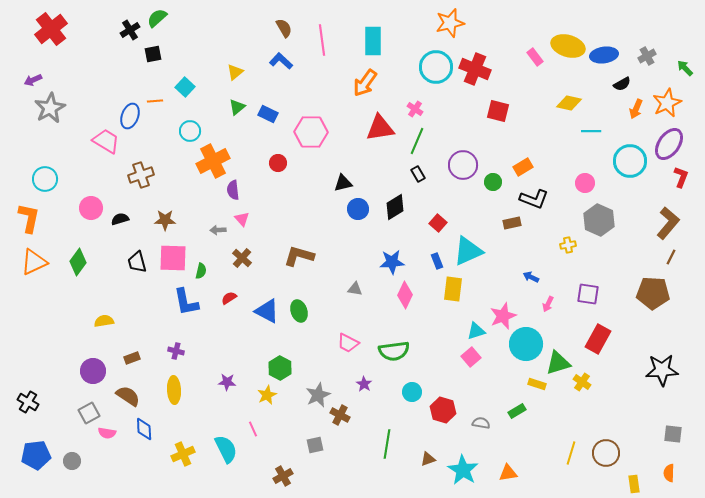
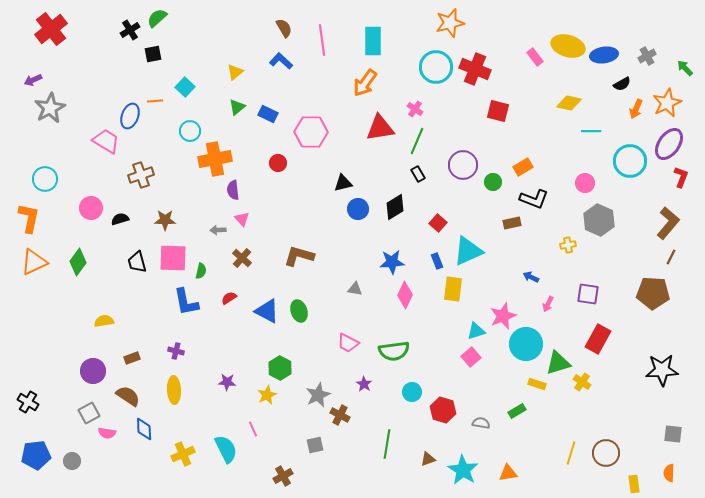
orange cross at (213, 161): moved 2 px right, 2 px up; rotated 16 degrees clockwise
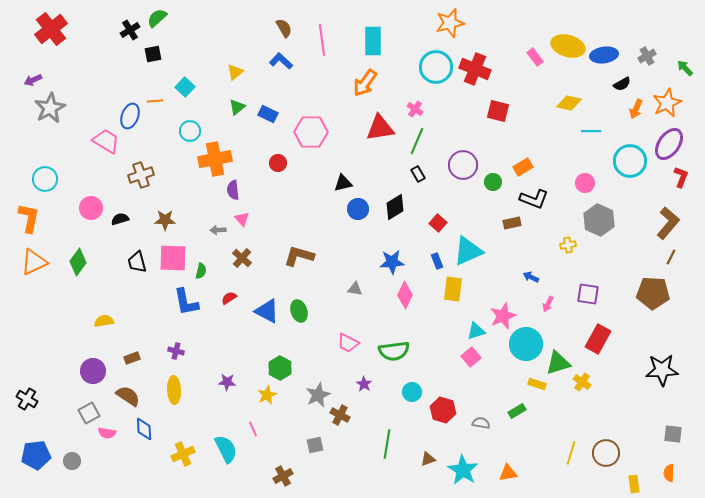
black cross at (28, 402): moved 1 px left, 3 px up
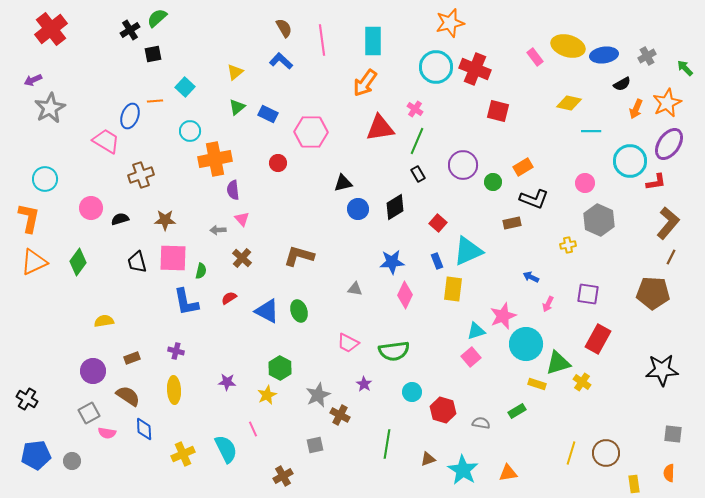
red L-shape at (681, 177): moved 25 px left, 5 px down; rotated 60 degrees clockwise
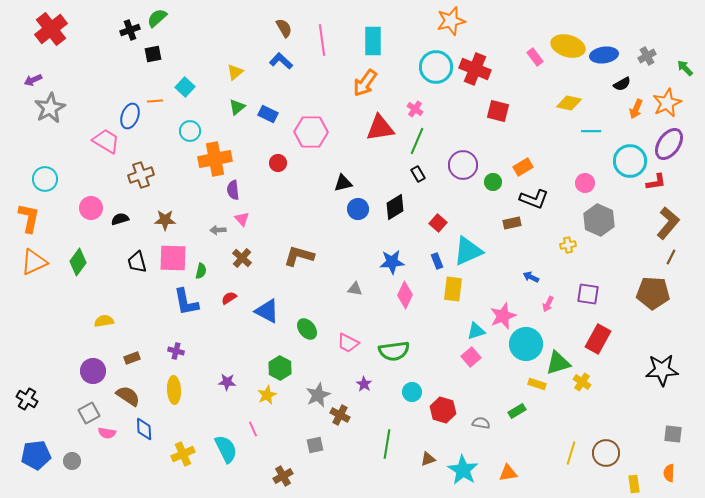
orange star at (450, 23): moved 1 px right, 2 px up
black cross at (130, 30): rotated 12 degrees clockwise
green ellipse at (299, 311): moved 8 px right, 18 px down; rotated 20 degrees counterclockwise
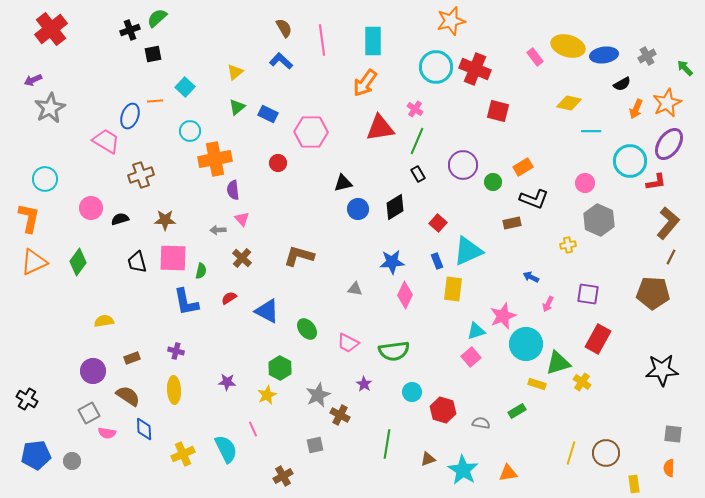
orange semicircle at (669, 473): moved 5 px up
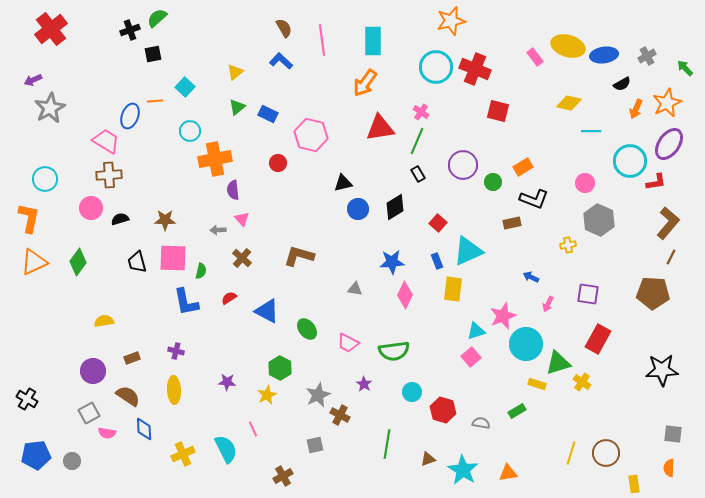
pink cross at (415, 109): moved 6 px right, 3 px down
pink hexagon at (311, 132): moved 3 px down; rotated 12 degrees clockwise
brown cross at (141, 175): moved 32 px left; rotated 15 degrees clockwise
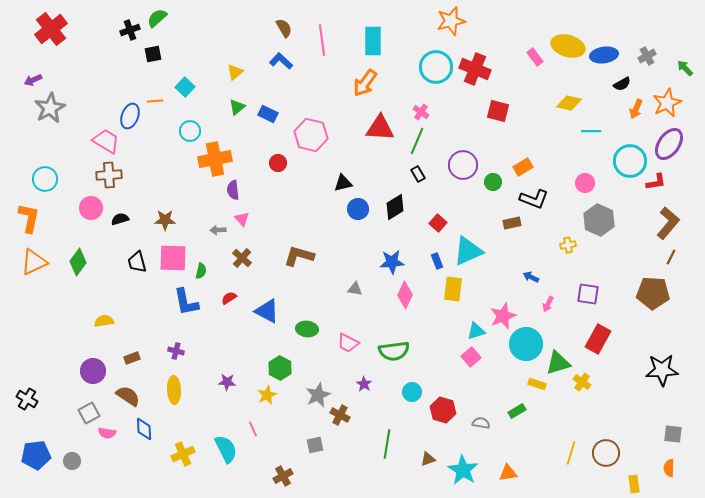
red triangle at (380, 128): rotated 12 degrees clockwise
green ellipse at (307, 329): rotated 45 degrees counterclockwise
